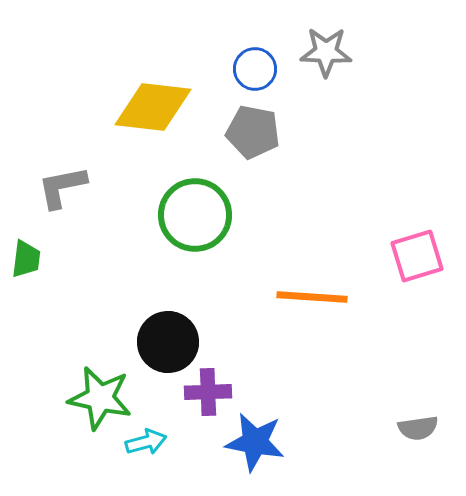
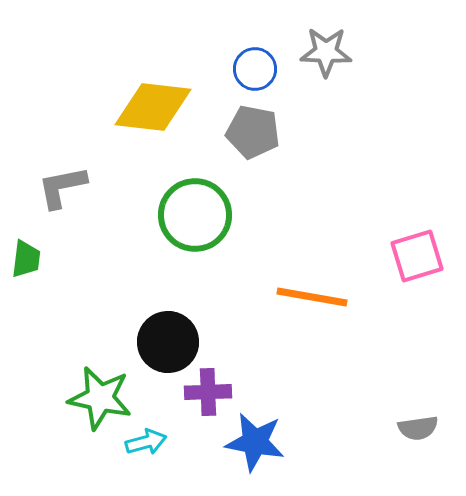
orange line: rotated 6 degrees clockwise
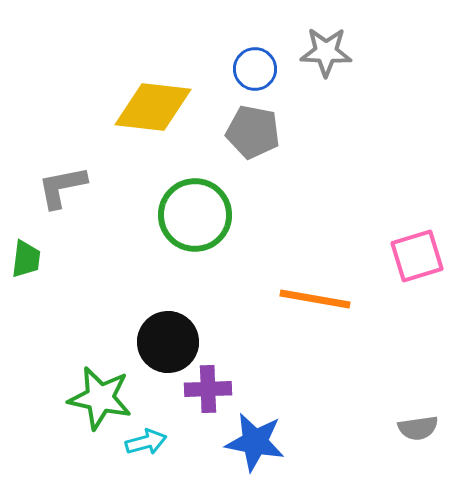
orange line: moved 3 px right, 2 px down
purple cross: moved 3 px up
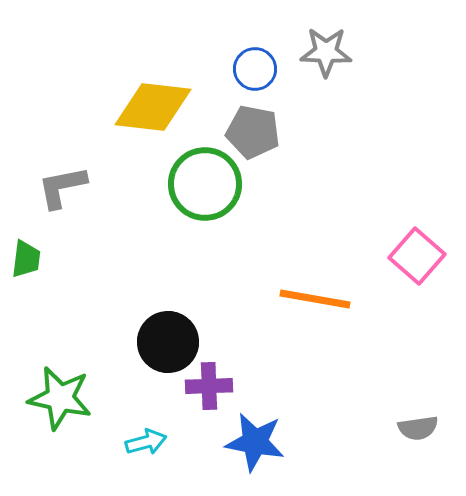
green circle: moved 10 px right, 31 px up
pink square: rotated 32 degrees counterclockwise
purple cross: moved 1 px right, 3 px up
green star: moved 40 px left
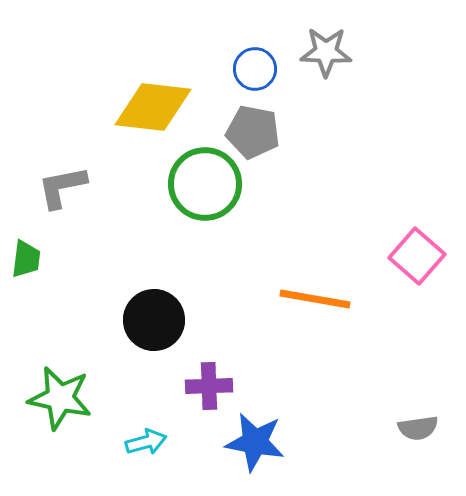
black circle: moved 14 px left, 22 px up
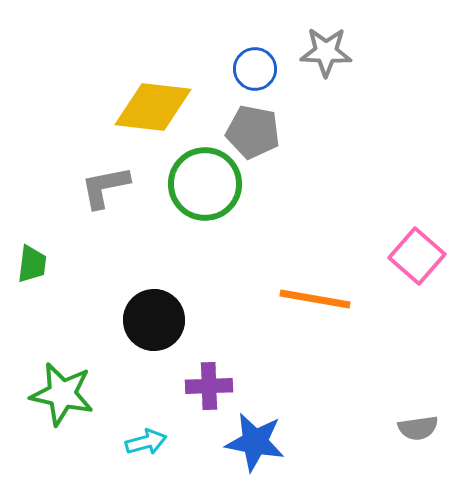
gray L-shape: moved 43 px right
green trapezoid: moved 6 px right, 5 px down
green star: moved 2 px right, 4 px up
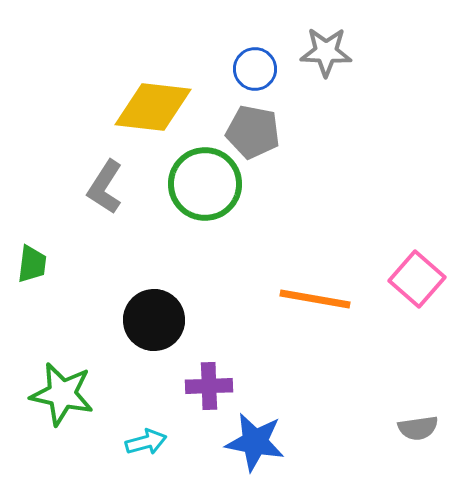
gray L-shape: rotated 46 degrees counterclockwise
pink square: moved 23 px down
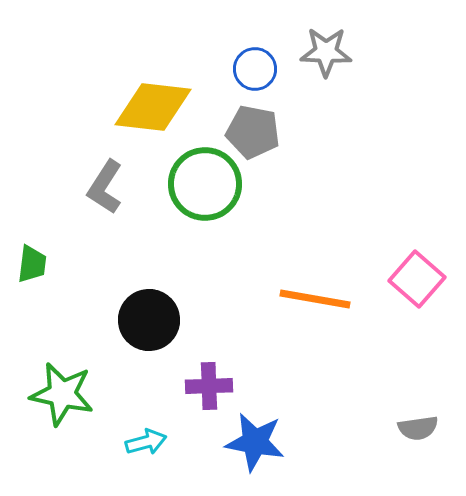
black circle: moved 5 px left
